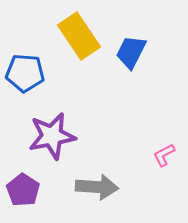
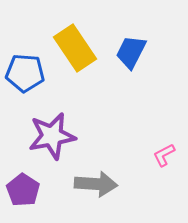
yellow rectangle: moved 4 px left, 12 px down
gray arrow: moved 1 px left, 3 px up
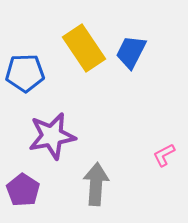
yellow rectangle: moved 9 px right
blue pentagon: rotated 6 degrees counterclockwise
gray arrow: rotated 90 degrees counterclockwise
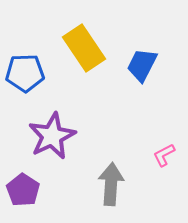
blue trapezoid: moved 11 px right, 13 px down
purple star: rotated 15 degrees counterclockwise
gray arrow: moved 15 px right
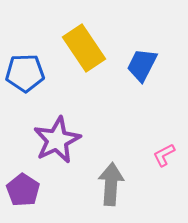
purple star: moved 5 px right, 4 px down
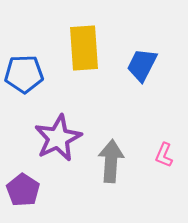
yellow rectangle: rotated 30 degrees clockwise
blue pentagon: moved 1 px left, 1 px down
purple star: moved 1 px right, 2 px up
pink L-shape: rotated 40 degrees counterclockwise
gray arrow: moved 23 px up
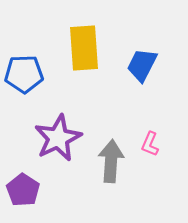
pink L-shape: moved 14 px left, 11 px up
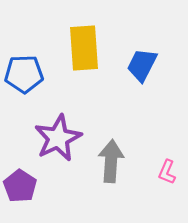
pink L-shape: moved 17 px right, 28 px down
purple pentagon: moved 3 px left, 4 px up
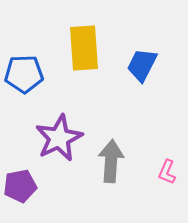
purple star: moved 1 px right
purple pentagon: rotated 28 degrees clockwise
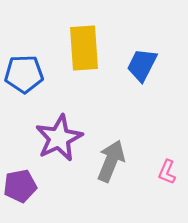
gray arrow: rotated 18 degrees clockwise
